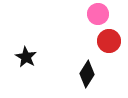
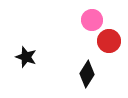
pink circle: moved 6 px left, 6 px down
black star: rotated 10 degrees counterclockwise
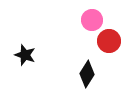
black star: moved 1 px left, 2 px up
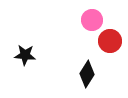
red circle: moved 1 px right
black star: rotated 15 degrees counterclockwise
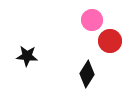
black star: moved 2 px right, 1 px down
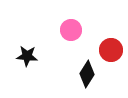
pink circle: moved 21 px left, 10 px down
red circle: moved 1 px right, 9 px down
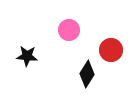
pink circle: moved 2 px left
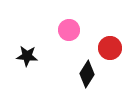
red circle: moved 1 px left, 2 px up
